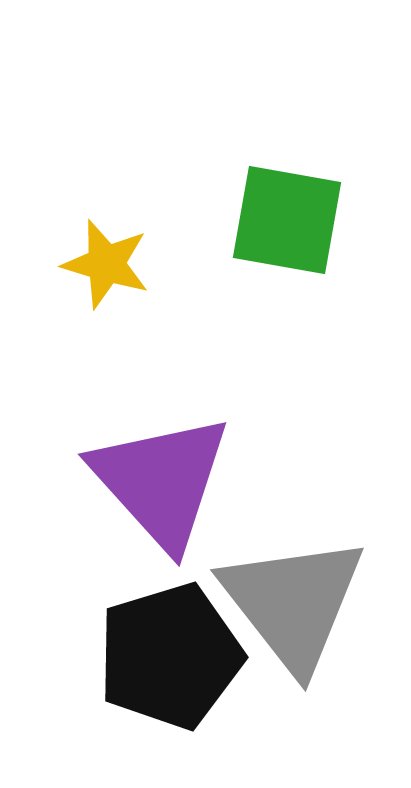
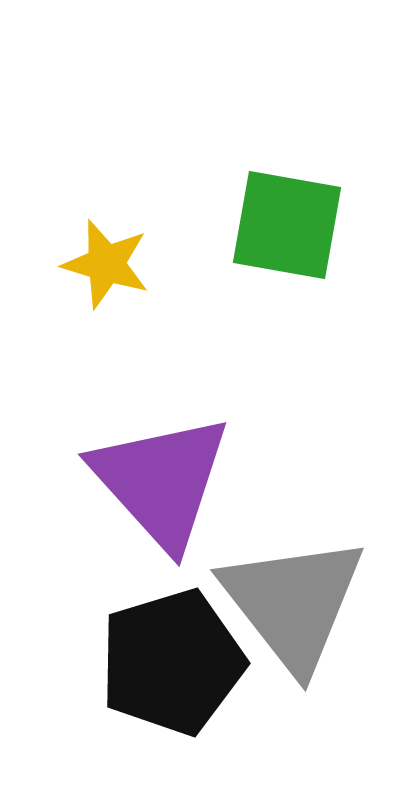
green square: moved 5 px down
black pentagon: moved 2 px right, 6 px down
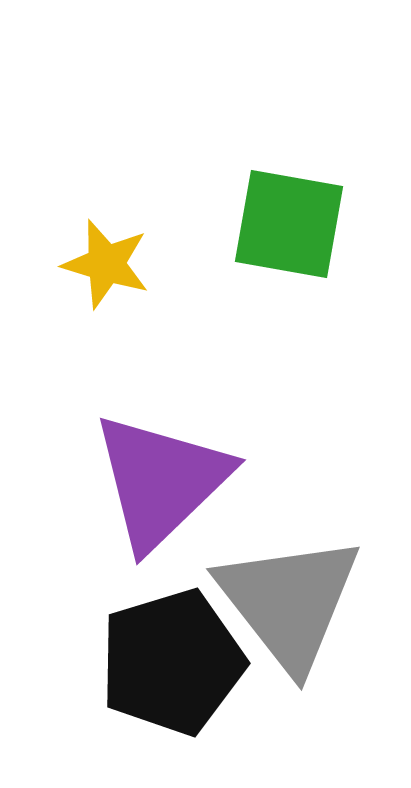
green square: moved 2 px right, 1 px up
purple triangle: rotated 28 degrees clockwise
gray triangle: moved 4 px left, 1 px up
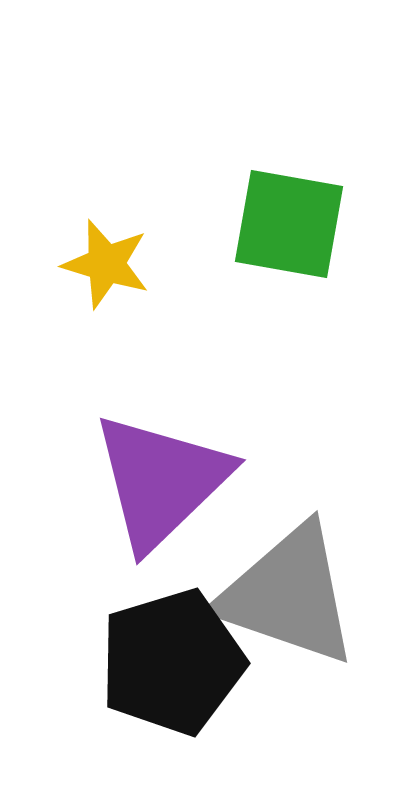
gray triangle: moved 1 px left, 7 px up; rotated 33 degrees counterclockwise
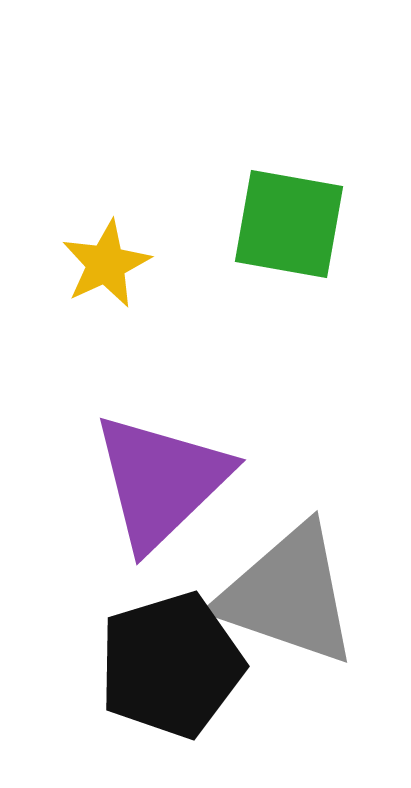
yellow star: rotated 30 degrees clockwise
black pentagon: moved 1 px left, 3 px down
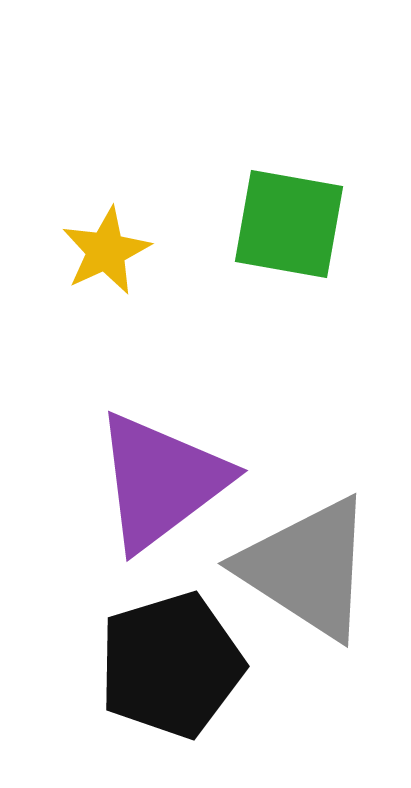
yellow star: moved 13 px up
purple triangle: rotated 7 degrees clockwise
gray triangle: moved 19 px right, 27 px up; rotated 14 degrees clockwise
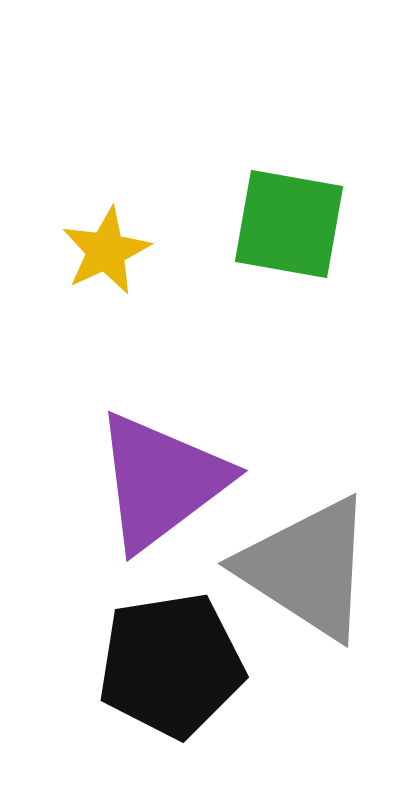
black pentagon: rotated 8 degrees clockwise
